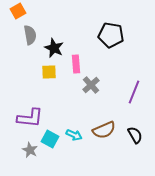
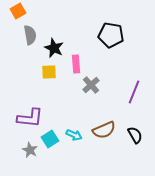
cyan square: rotated 30 degrees clockwise
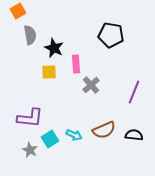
black semicircle: moved 1 px left; rotated 54 degrees counterclockwise
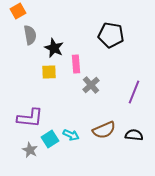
cyan arrow: moved 3 px left
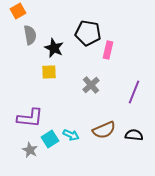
black pentagon: moved 23 px left, 2 px up
pink rectangle: moved 32 px right, 14 px up; rotated 18 degrees clockwise
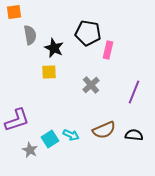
orange square: moved 4 px left, 1 px down; rotated 21 degrees clockwise
purple L-shape: moved 13 px left, 2 px down; rotated 24 degrees counterclockwise
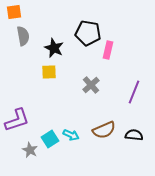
gray semicircle: moved 7 px left, 1 px down
